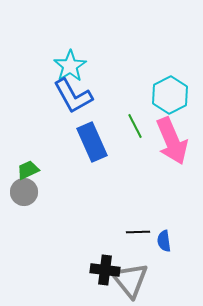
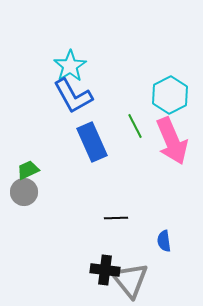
black line: moved 22 px left, 14 px up
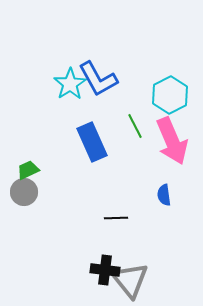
cyan star: moved 18 px down
blue L-shape: moved 25 px right, 17 px up
blue semicircle: moved 46 px up
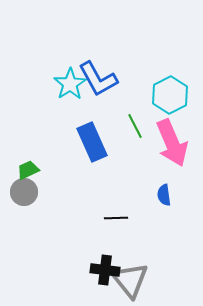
pink arrow: moved 2 px down
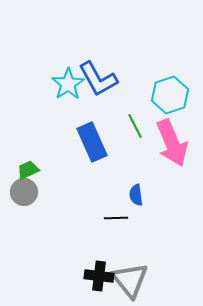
cyan star: moved 2 px left
cyan hexagon: rotated 9 degrees clockwise
blue semicircle: moved 28 px left
black cross: moved 6 px left, 6 px down
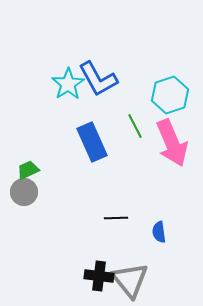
blue semicircle: moved 23 px right, 37 px down
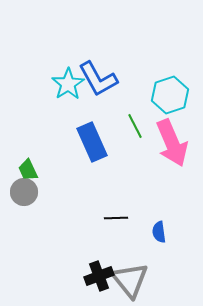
green trapezoid: rotated 90 degrees counterclockwise
black cross: rotated 28 degrees counterclockwise
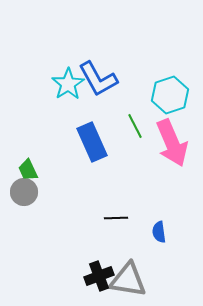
gray triangle: moved 2 px left; rotated 42 degrees counterclockwise
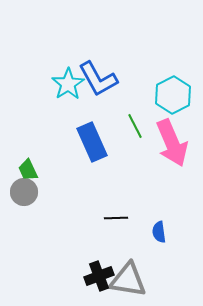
cyan hexagon: moved 3 px right; rotated 9 degrees counterclockwise
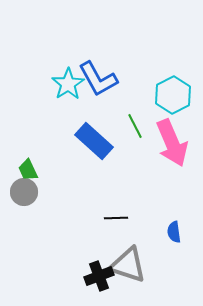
blue rectangle: moved 2 px right, 1 px up; rotated 24 degrees counterclockwise
blue semicircle: moved 15 px right
gray triangle: moved 15 px up; rotated 9 degrees clockwise
